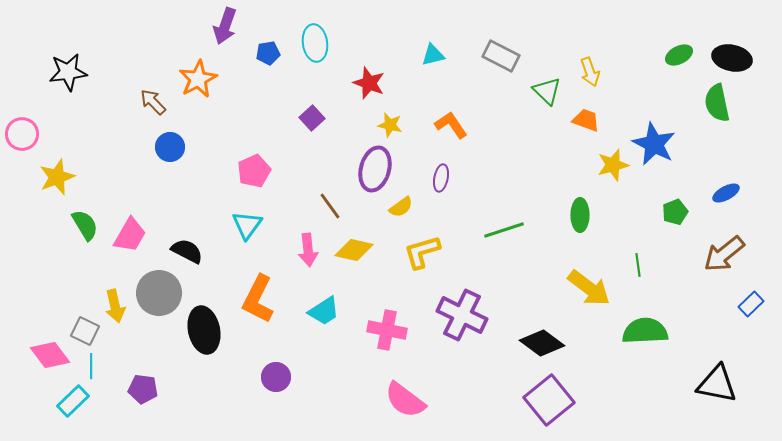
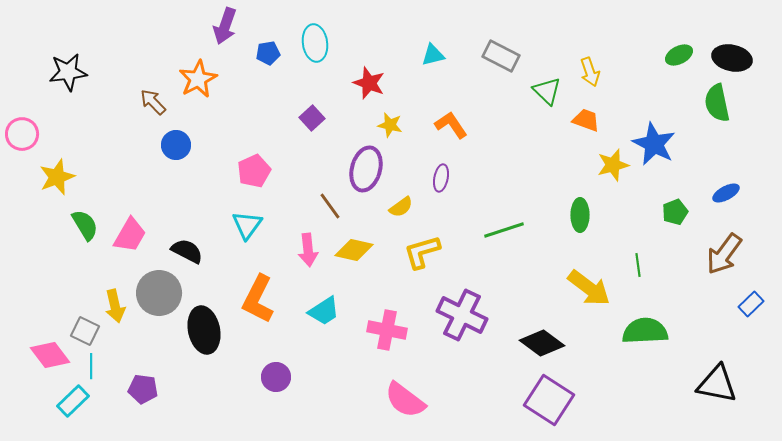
blue circle at (170, 147): moved 6 px right, 2 px up
purple ellipse at (375, 169): moved 9 px left
brown arrow at (724, 254): rotated 15 degrees counterclockwise
purple square at (549, 400): rotated 18 degrees counterclockwise
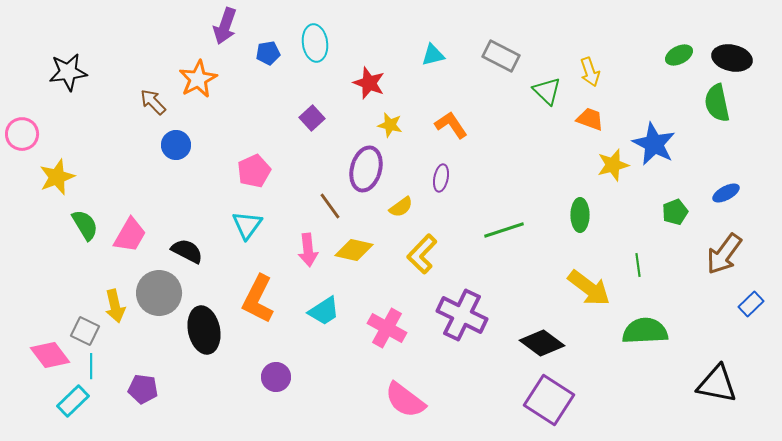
orange trapezoid at (586, 120): moved 4 px right, 1 px up
yellow L-shape at (422, 252): moved 2 px down; rotated 30 degrees counterclockwise
pink cross at (387, 330): moved 2 px up; rotated 18 degrees clockwise
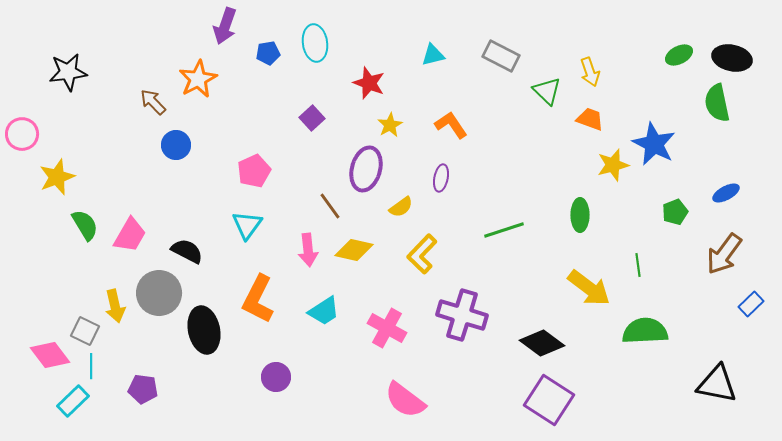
yellow star at (390, 125): rotated 30 degrees clockwise
purple cross at (462, 315): rotated 9 degrees counterclockwise
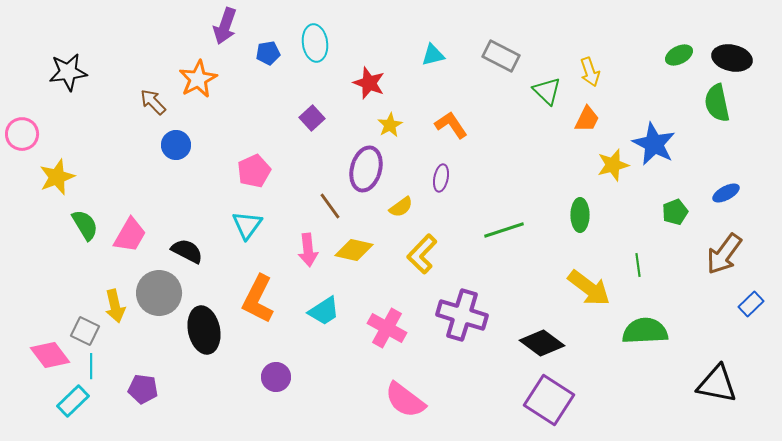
orange trapezoid at (590, 119): moved 3 px left; rotated 96 degrees clockwise
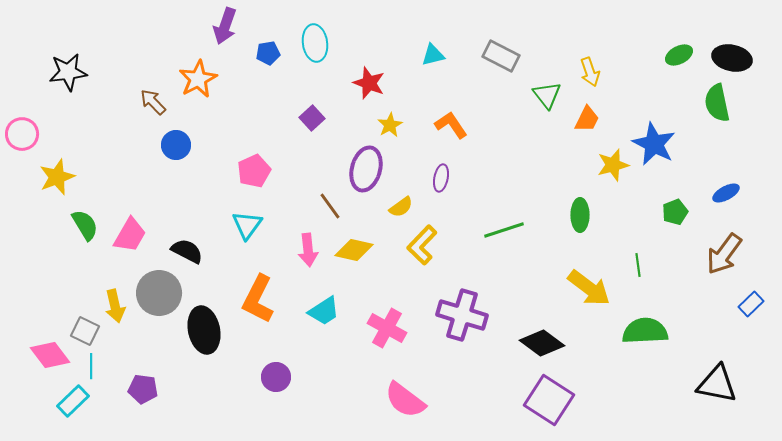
green triangle at (547, 91): moved 4 px down; rotated 8 degrees clockwise
yellow L-shape at (422, 254): moved 9 px up
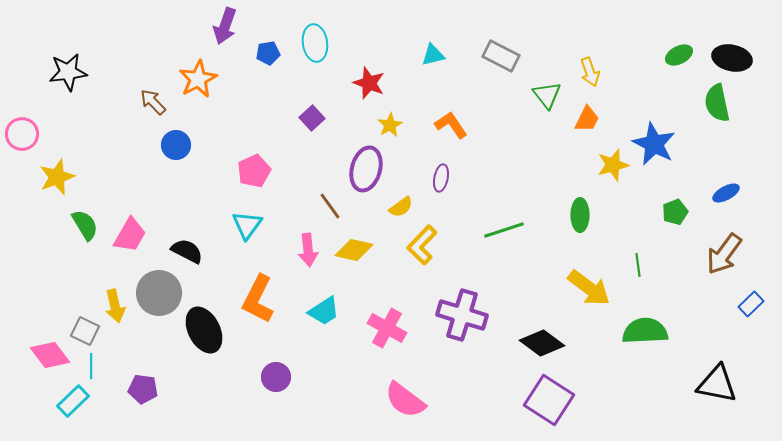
black ellipse at (204, 330): rotated 15 degrees counterclockwise
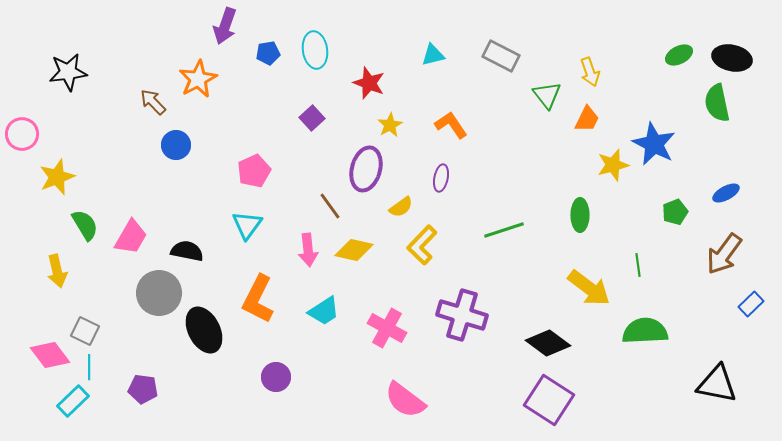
cyan ellipse at (315, 43): moved 7 px down
pink trapezoid at (130, 235): moved 1 px right, 2 px down
black semicircle at (187, 251): rotated 16 degrees counterclockwise
yellow arrow at (115, 306): moved 58 px left, 35 px up
black diamond at (542, 343): moved 6 px right
cyan line at (91, 366): moved 2 px left, 1 px down
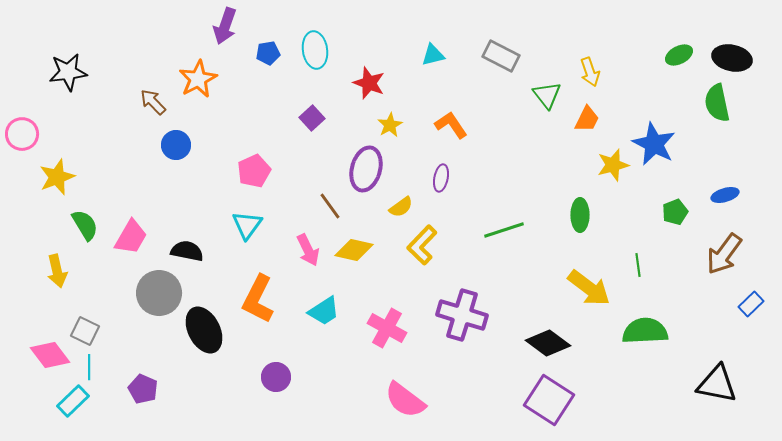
blue ellipse at (726, 193): moved 1 px left, 2 px down; rotated 12 degrees clockwise
pink arrow at (308, 250): rotated 20 degrees counterclockwise
purple pentagon at (143, 389): rotated 16 degrees clockwise
